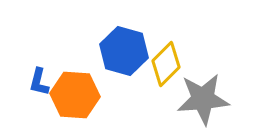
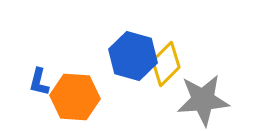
blue hexagon: moved 9 px right, 5 px down
orange hexagon: moved 2 px down
gray star: moved 1 px down
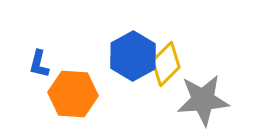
blue hexagon: rotated 15 degrees clockwise
blue L-shape: moved 18 px up
orange hexagon: moved 2 px left, 3 px up
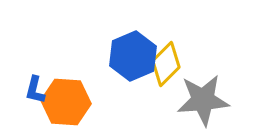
blue hexagon: rotated 6 degrees clockwise
blue L-shape: moved 4 px left, 26 px down
orange hexagon: moved 7 px left, 8 px down
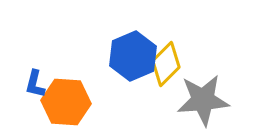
blue L-shape: moved 6 px up
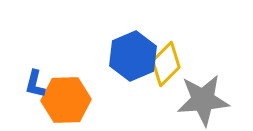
orange hexagon: moved 2 px up; rotated 6 degrees counterclockwise
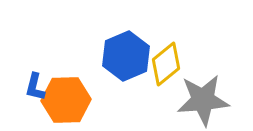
blue hexagon: moved 7 px left
yellow diamond: rotated 6 degrees clockwise
blue L-shape: moved 3 px down
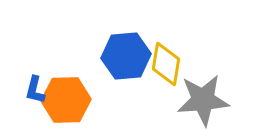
blue hexagon: rotated 18 degrees clockwise
yellow diamond: rotated 42 degrees counterclockwise
blue L-shape: moved 3 px down
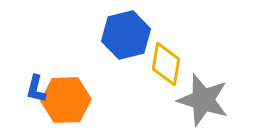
blue hexagon: moved 21 px up; rotated 9 degrees counterclockwise
blue L-shape: moved 1 px right, 1 px up
gray star: rotated 22 degrees clockwise
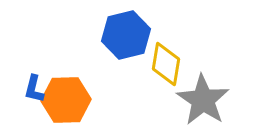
blue L-shape: moved 2 px left
gray star: rotated 16 degrees clockwise
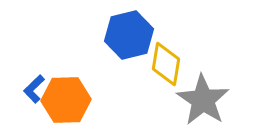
blue hexagon: moved 3 px right
blue L-shape: rotated 32 degrees clockwise
